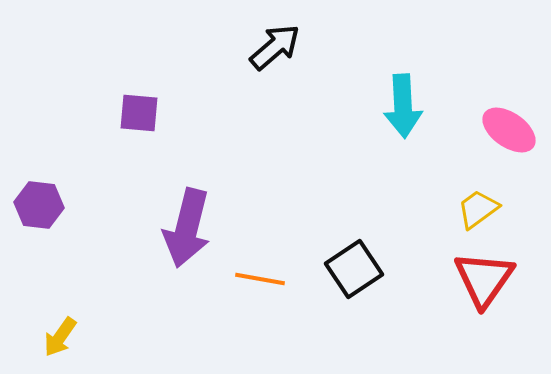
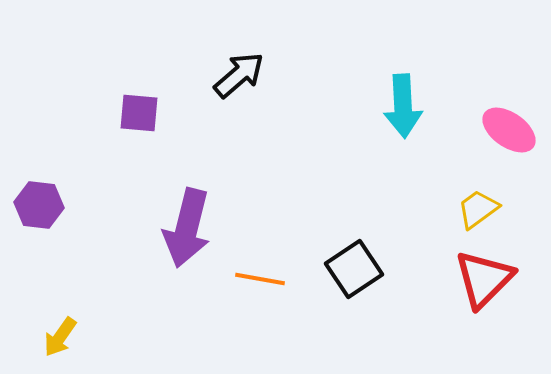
black arrow: moved 36 px left, 28 px down
red triangle: rotated 10 degrees clockwise
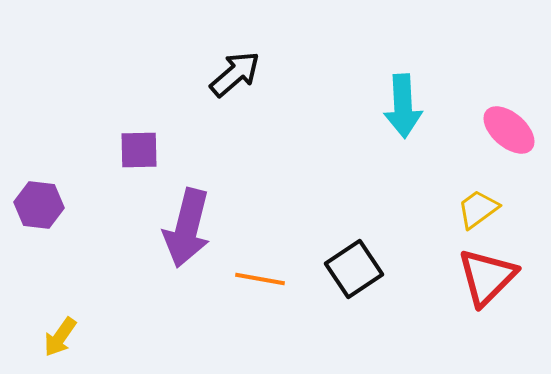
black arrow: moved 4 px left, 1 px up
purple square: moved 37 px down; rotated 6 degrees counterclockwise
pink ellipse: rotated 6 degrees clockwise
red triangle: moved 3 px right, 2 px up
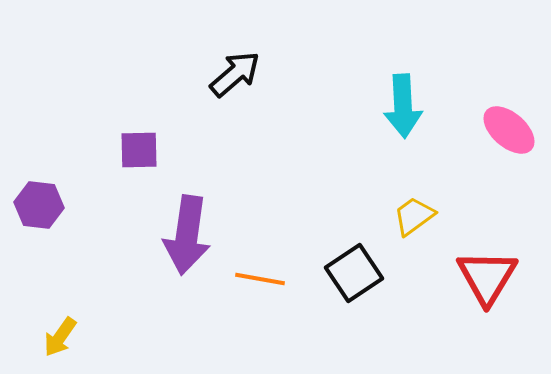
yellow trapezoid: moved 64 px left, 7 px down
purple arrow: moved 7 px down; rotated 6 degrees counterclockwise
black square: moved 4 px down
red triangle: rotated 14 degrees counterclockwise
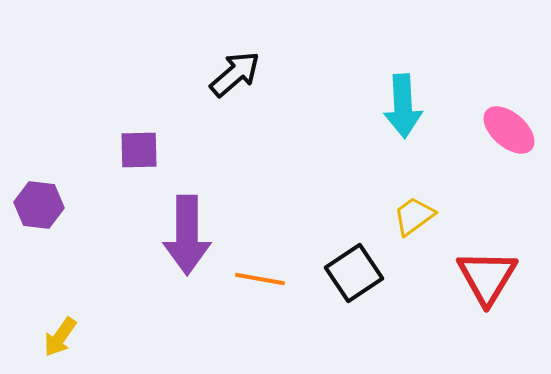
purple arrow: rotated 8 degrees counterclockwise
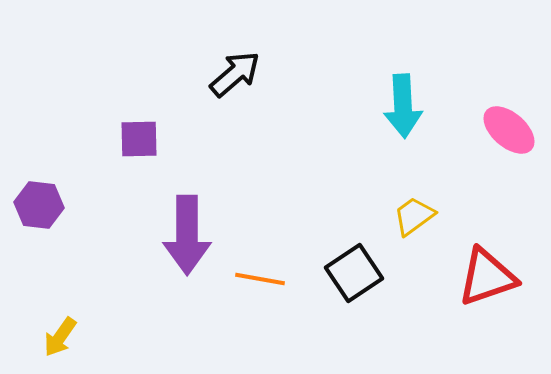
purple square: moved 11 px up
red triangle: rotated 40 degrees clockwise
